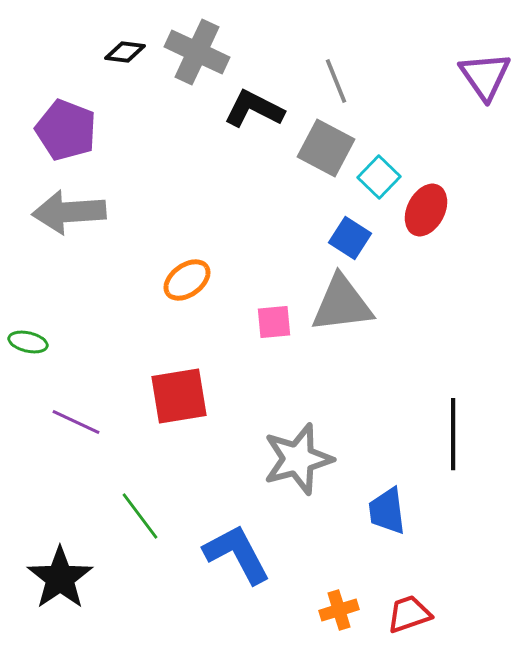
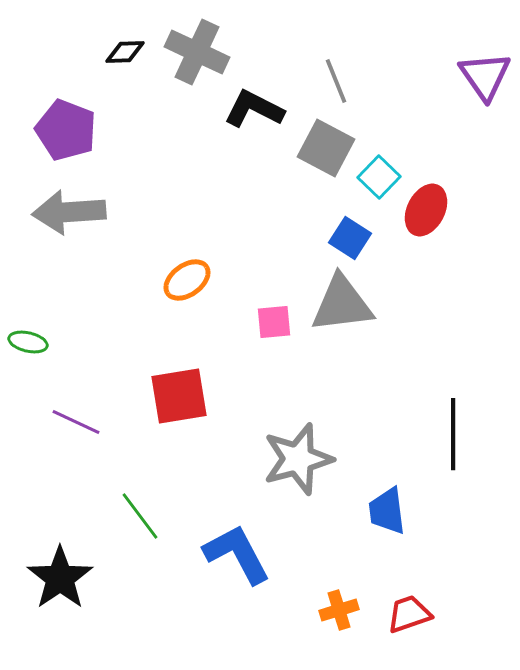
black diamond: rotated 9 degrees counterclockwise
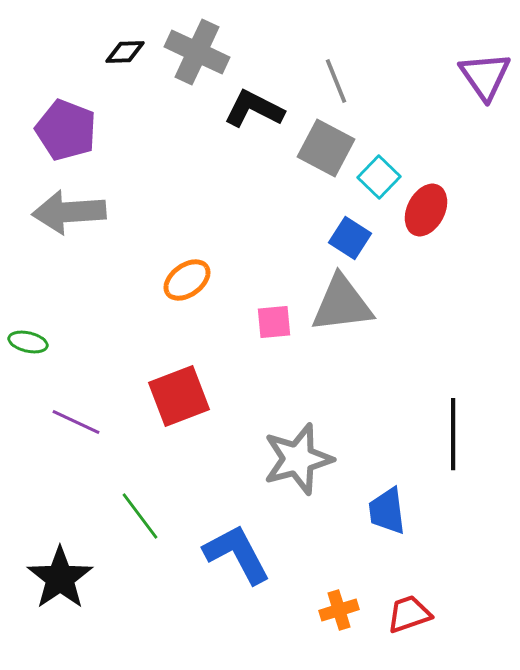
red square: rotated 12 degrees counterclockwise
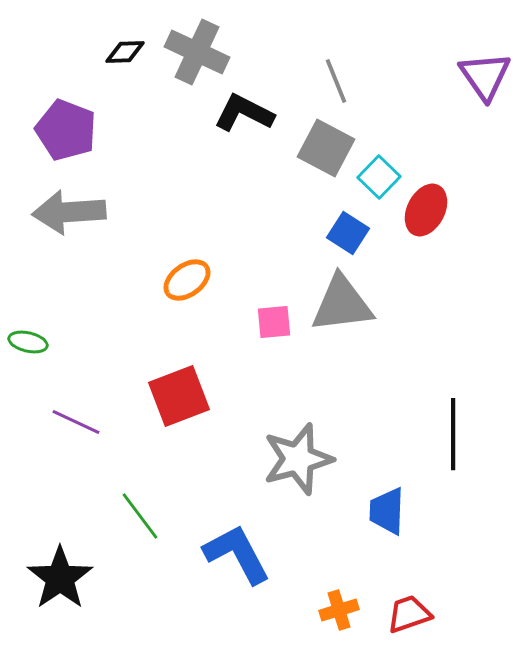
black L-shape: moved 10 px left, 4 px down
blue square: moved 2 px left, 5 px up
blue trapezoid: rotated 9 degrees clockwise
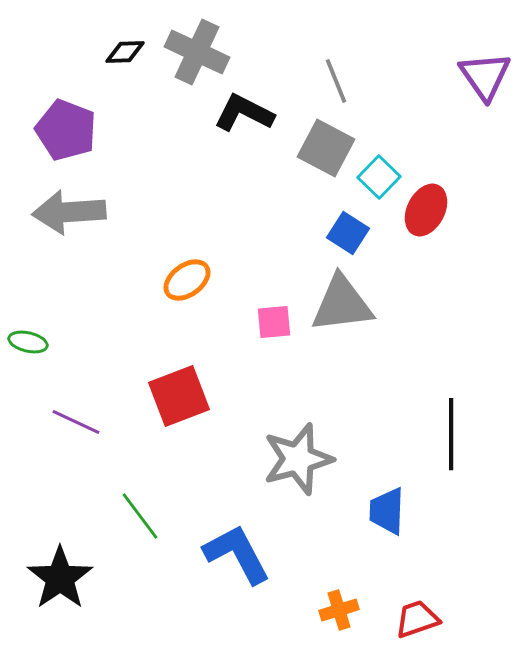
black line: moved 2 px left
red trapezoid: moved 8 px right, 5 px down
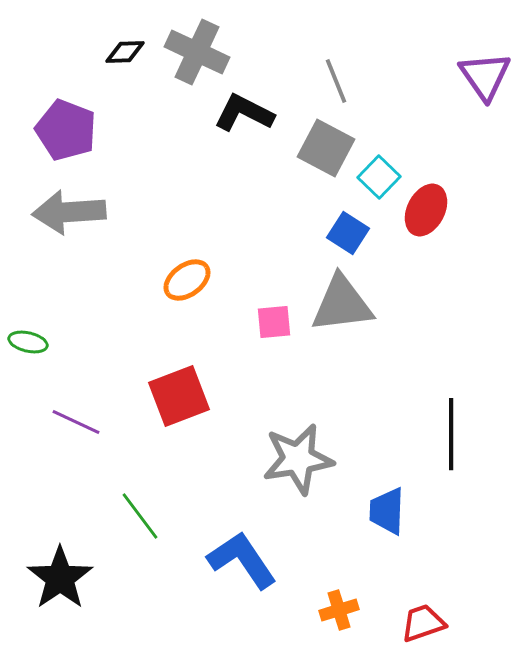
gray star: rotated 6 degrees clockwise
blue L-shape: moved 5 px right, 6 px down; rotated 6 degrees counterclockwise
red trapezoid: moved 6 px right, 4 px down
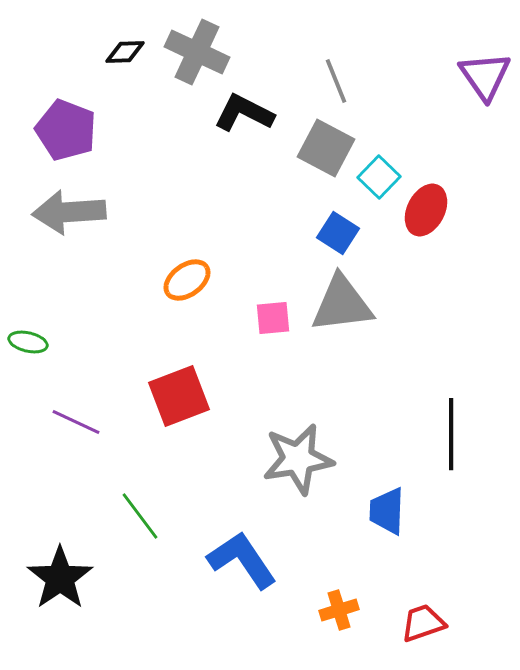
blue square: moved 10 px left
pink square: moved 1 px left, 4 px up
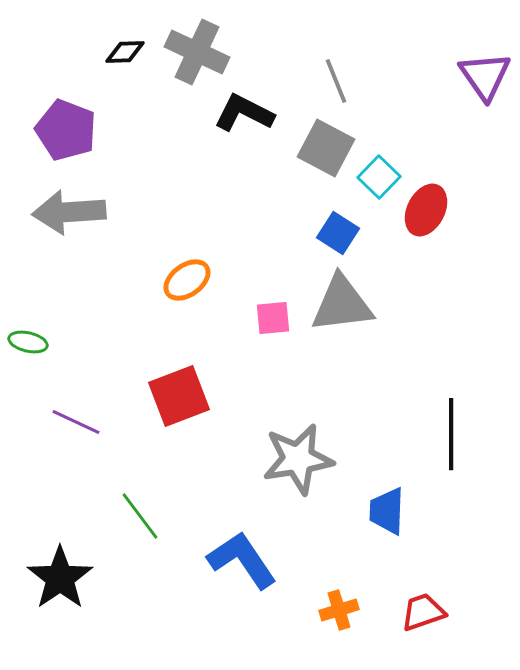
red trapezoid: moved 11 px up
